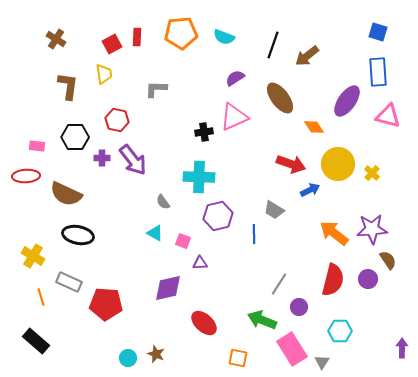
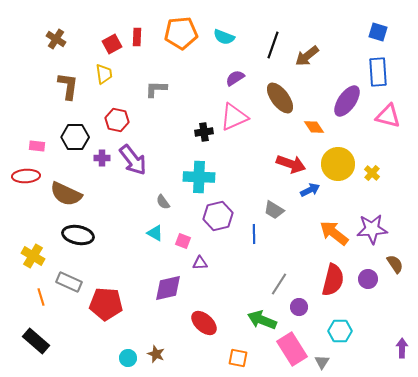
brown semicircle at (388, 260): moved 7 px right, 4 px down
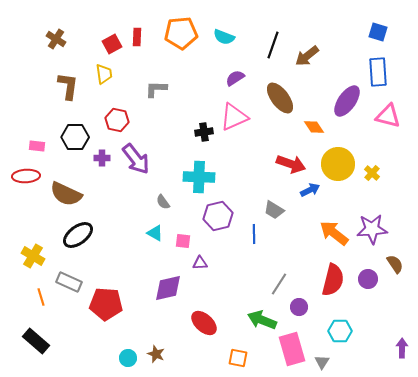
purple arrow at (133, 160): moved 3 px right, 1 px up
black ellipse at (78, 235): rotated 48 degrees counterclockwise
pink square at (183, 241): rotated 14 degrees counterclockwise
pink rectangle at (292, 349): rotated 16 degrees clockwise
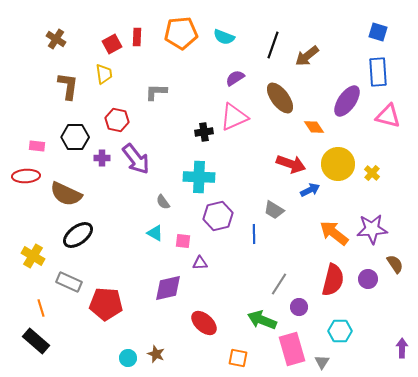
gray L-shape at (156, 89): moved 3 px down
orange line at (41, 297): moved 11 px down
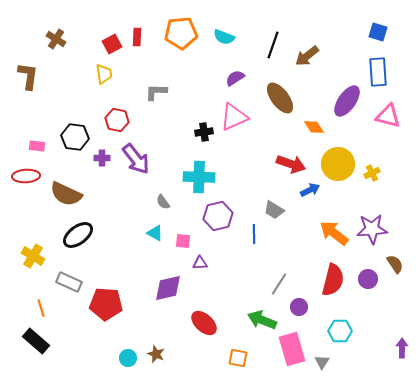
brown L-shape at (68, 86): moved 40 px left, 10 px up
black hexagon at (75, 137): rotated 8 degrees clockwise
yellow cross at (372, 173): rotated 21 degrees clockwise
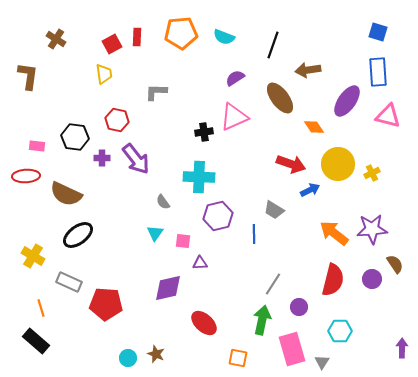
brown arrow at (307, 56): moved 1 px right, 14 px down; rotated 30 degrees clockwise
cyan triangle at (155, 233): rotated 36 degrees clockwise
purple circle at (368, 279): moved 4 px right
gray line at (279, 284): moved 6 px left
green arrow at (262, 320): rotated 80 degrees clockwise
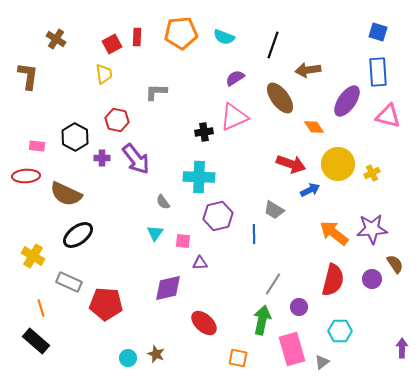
black hexagon at (75, 137): rotated 20 degrees clockwise
gray triangle at (322, 362): rotated 21 degrees clockwise
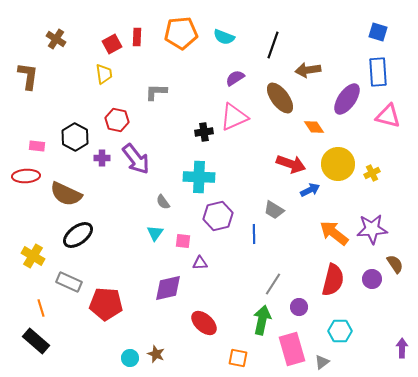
purple ellipse at (347, 101): moved 2 px up
cyan circle at (128, 358): moved 2 px right
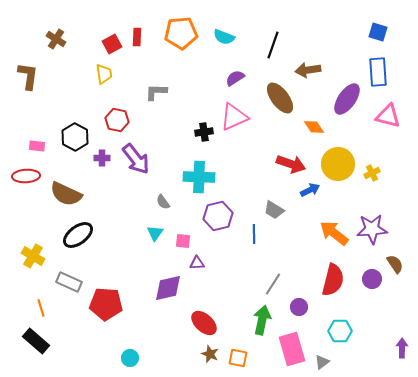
purple triangle at (200, 263): moved 3 px left
brown star at (156, 354): moved 54 px right
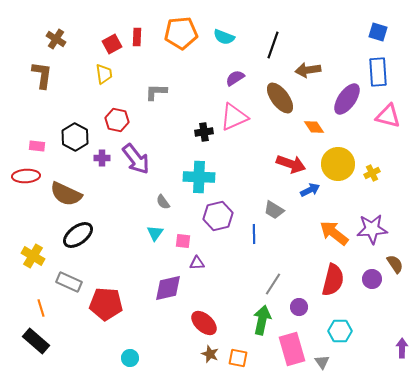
brown L-shape at (28, 76): moved 14 px right, 1 px up
gray triangle at (322, 362): rotated 28 degrees counterclockwise
